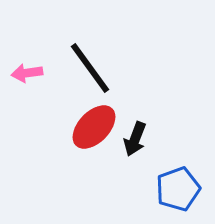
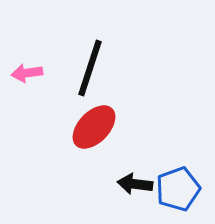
black line: rotated 54 degrees clockwise
black arrow: moved 45 px down; rotated 76 degrees clockwise
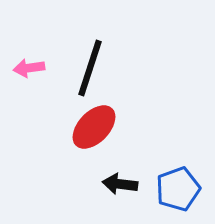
pink arrow: moved 2 px right, 5 px up
black arrow: moved 15 px left
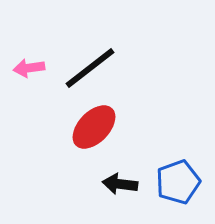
black line: rotated 34 degrees clockwise
blue pentagon: moved 7 px up
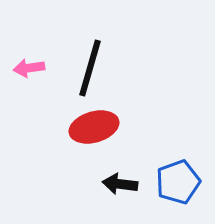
black line: rotated 36 degrees counterclockwise
red ellipse: rotated 30 degrees clockwise
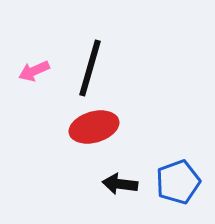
pink arrow: moved 5 px right, 3 px down; rotated 16 degrees counterclockwise
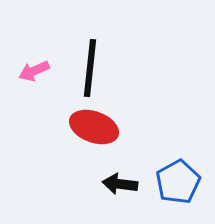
black line: rotated 10 degrees counterclockwise
red ellipse: rotated 36 degrees clockwise
blue pentagon: rotated 9 degrees counterclockwise
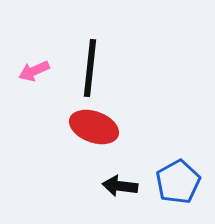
black arrow: moved 2 px down
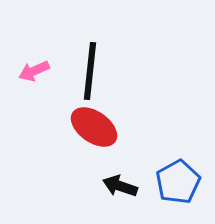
black line: moved 3 px down
red ellipse: rotated 15 degrees clockwise
black arrow: rotated 12 degrees clockwise
